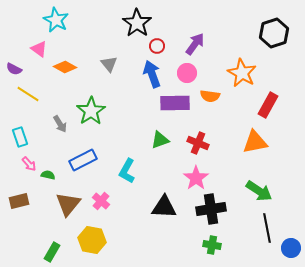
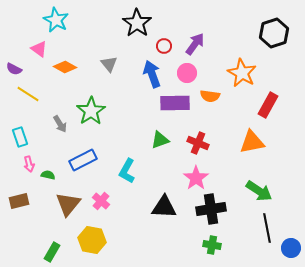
red circle: moved 7 px right
orange triangle: moved 3 px left
pink arrow: rotated 28 degrees clockwise
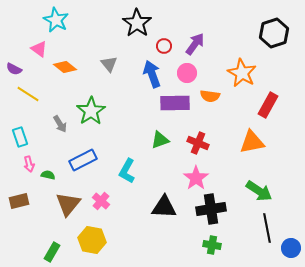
orange diamond: rotated 10 degrees clockwise
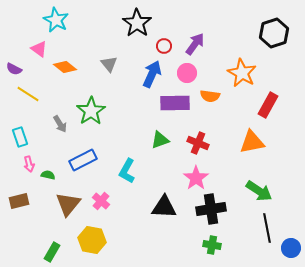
blue arrow: rotated 44 degrees clockwise
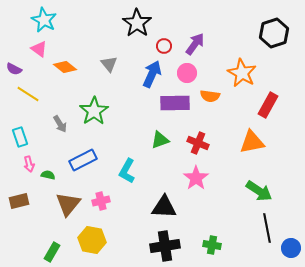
cyan star: moved 12 px left
green star: moved 3 px right
pink cross: rotated 36 degrees clockwise
black cross: moved 46 px left, 37 px down
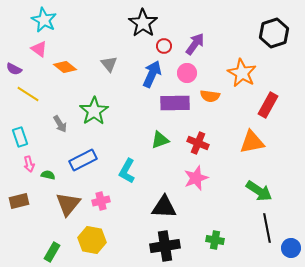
black star: moved 6 px right
pink star: rotated 15 degrees clockwise
green cross: moved 3 px right, 5 px up
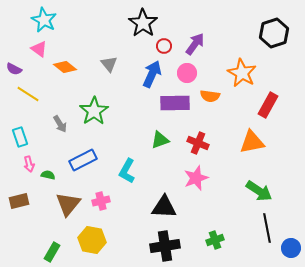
green cross: rotated 30 degrees counterclockwise
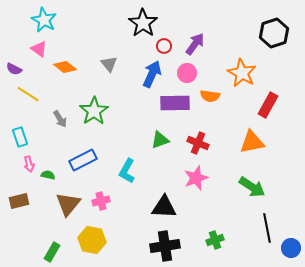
gray arrow: moved 5 px up
green arrow: moved 7 px left, 4 px up
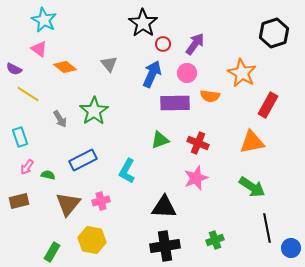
red circle: moved 1 px left, 2 px up
pink arrow: moved 2 px left, 3 px down; rotated 49 degrees clockwise
